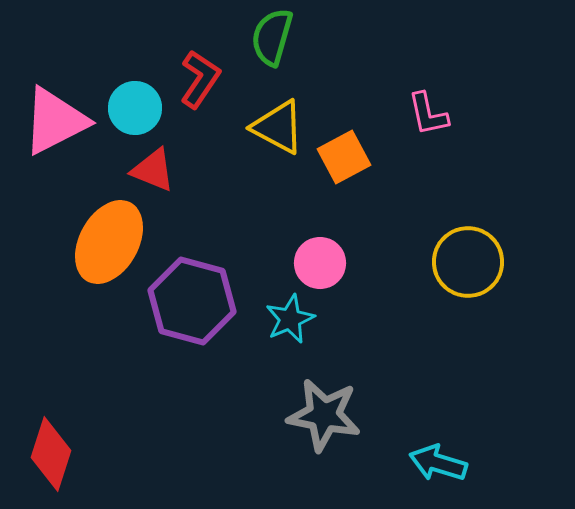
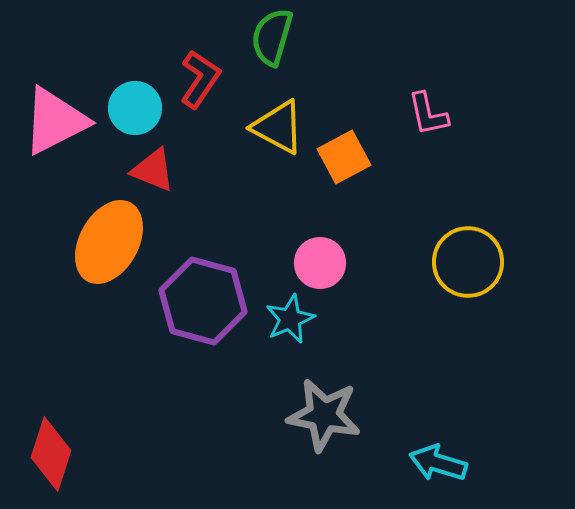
purple hexagon: moved 11 px right
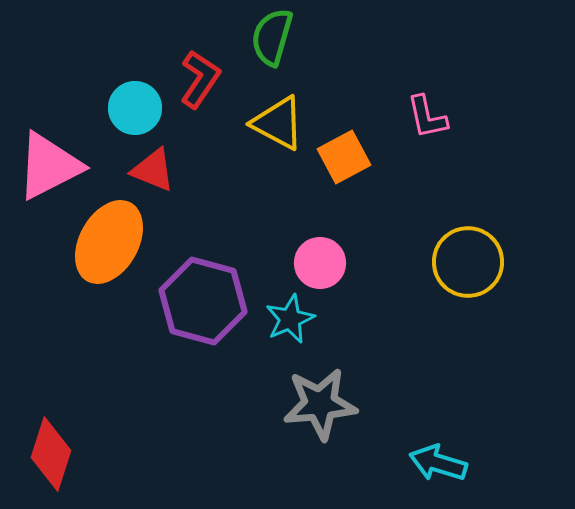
pink L-shape: moved 1 px left, 3 px down
pink triangle: moved 6 px left, 45 px down
yellow triangle: moved 4 px up
gray star: moved 4 px left, 11 px up; rotated 16 degrees counterclockwise
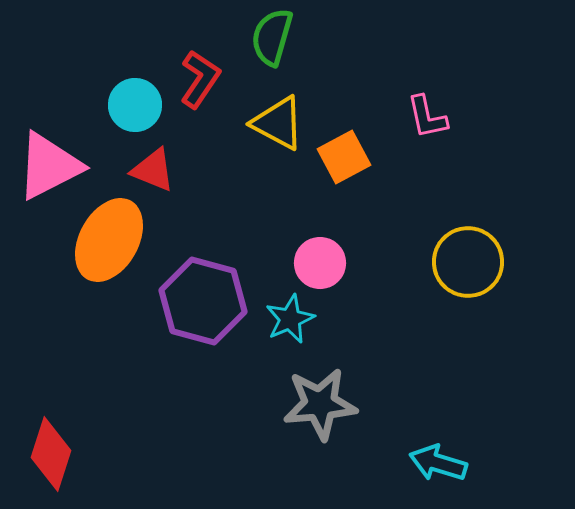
cyan circle: moved 3 px up
orange ellipse: moved 2 px up
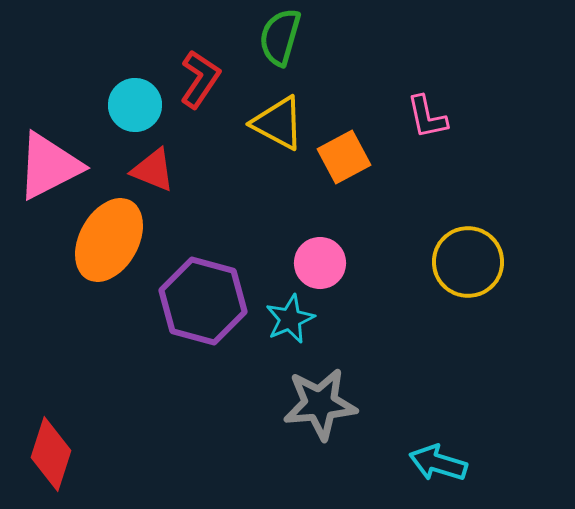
green semicircle: moved 8 px right
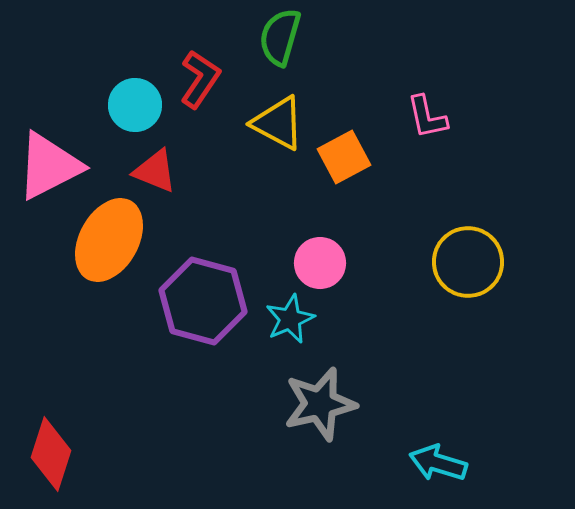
red triangle: moved 2 px right, 1 px down
gray star: rotated 8 degrees counterclockwise
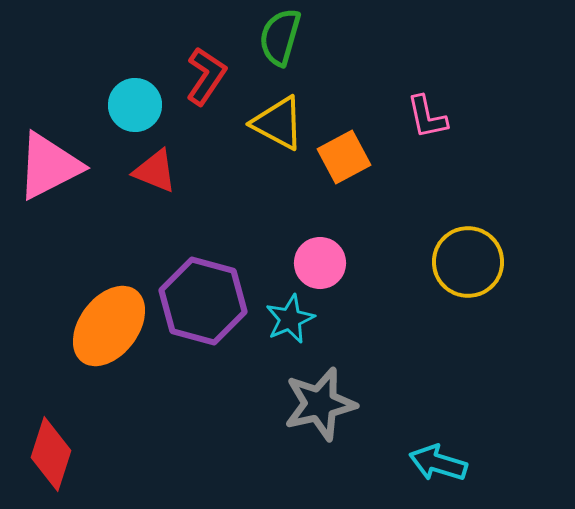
red L-shape: moved 6 px right, 3 px up
orange ellipse: moved 86 px down; rotated 8 degrees clockwise
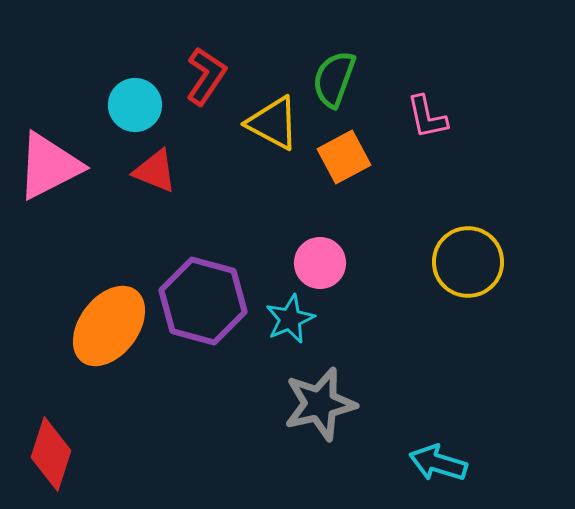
green semicircle: moved 54 px right, 42 px down; rotated 4 degrees clockwise
yellow triangle: moved 5 px left
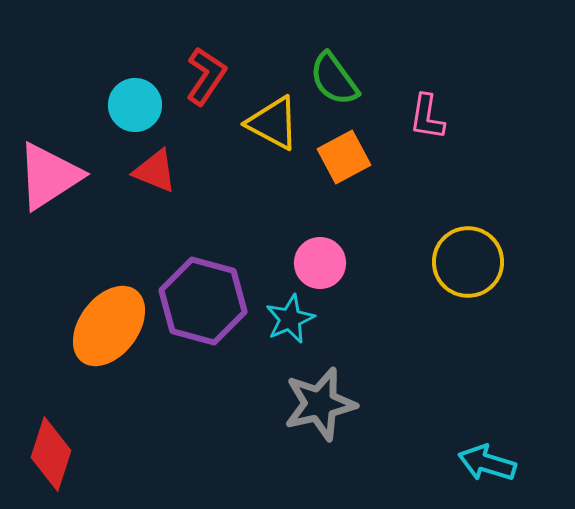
green semicircle: rotated 56 degrees counterclockwise
pink L-shape: rotated 21 degrees clockwise
pink triangle: moved 10 px down; rotated 6 degrees counterclockwise
cyan arrow: moved 49 px right
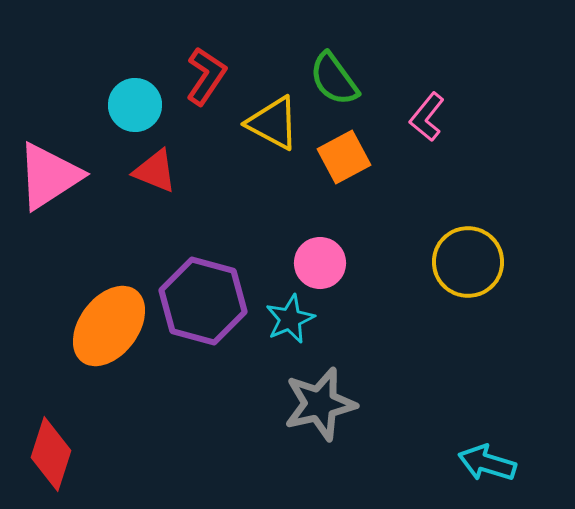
pink L-shape: rotated 30 degrees clockwise
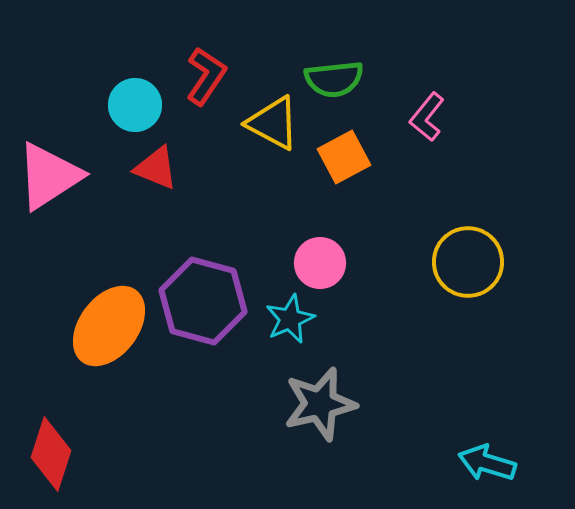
green semicircle: rotated 60 degrees counterclockwise
red triangle: moved 1 px right, 3 px up
